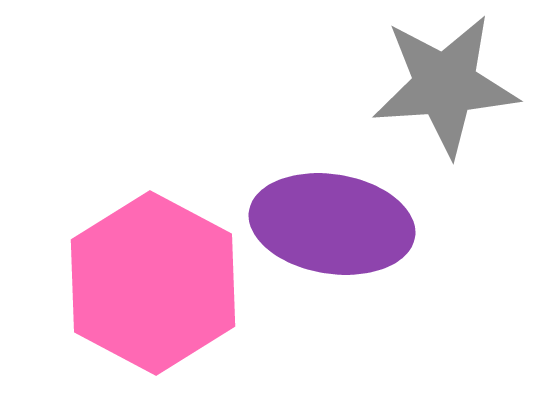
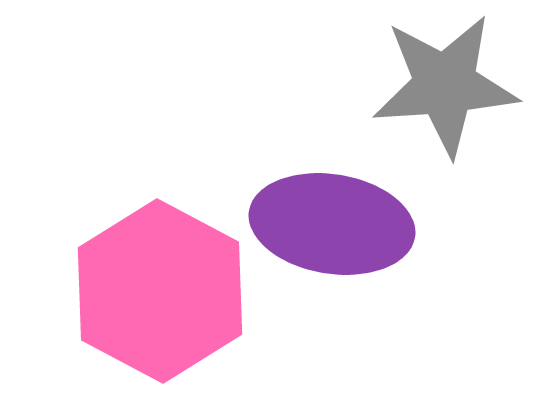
pink hexagon: moved 7 px right, 8 px down
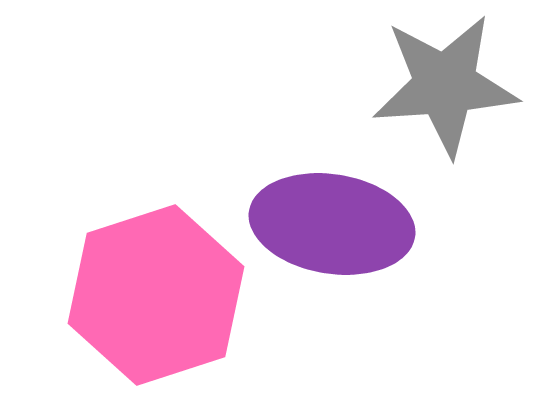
pink hexagon: moved 4 px left, 4 px down; rotated 14 degrees clockwise
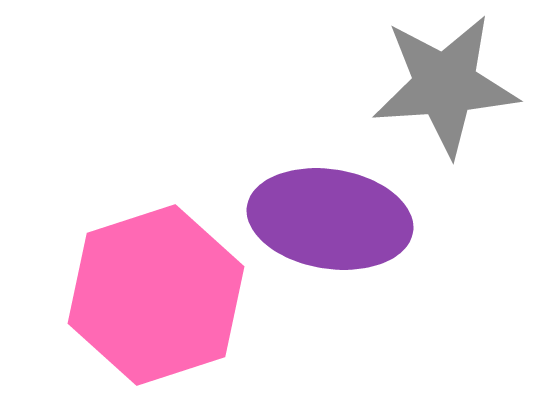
purple ellipse: moved 2 px left, 5 px up
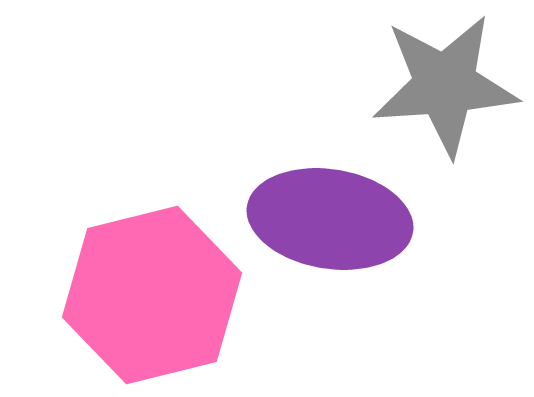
pink hexagon: moved 4 px left; rotated 4 degrees clockwise
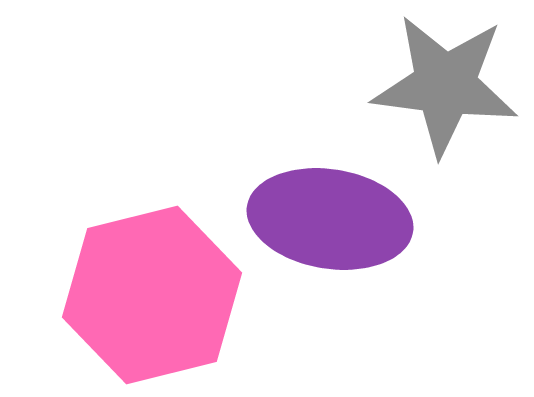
gray star: rotated 11 degrees clockwise
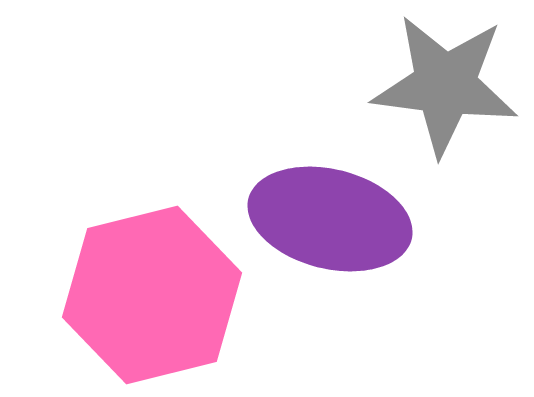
purple ellipse: rotated 5 degrees clockwise
